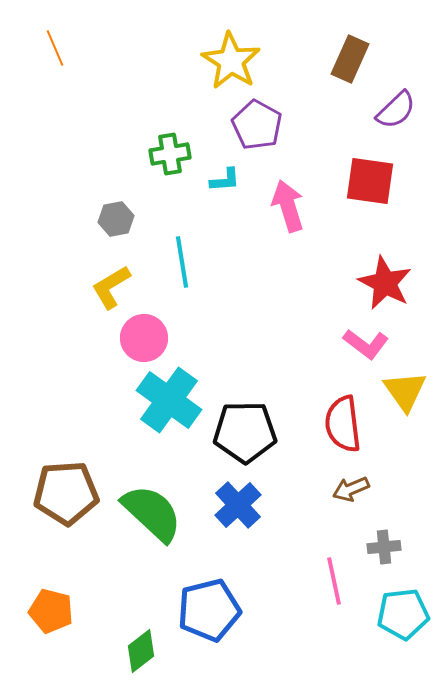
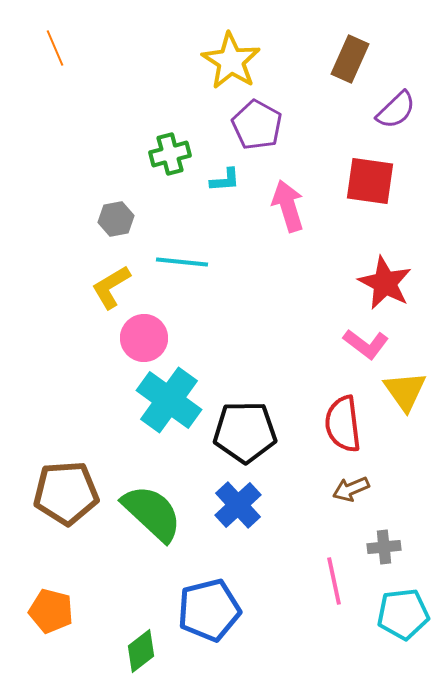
green cross: rotated 6 degrees counterclockwise
cyan line: rotated 75 degrees counterclockwise
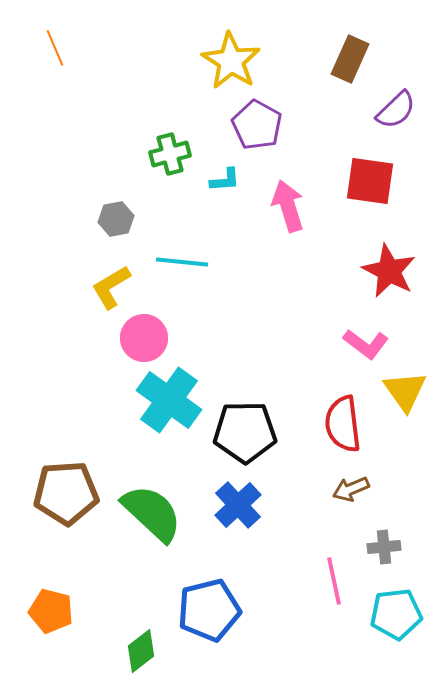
red star: moved 4 px right, 12 px up
cyan pentagon: moved 7 px left
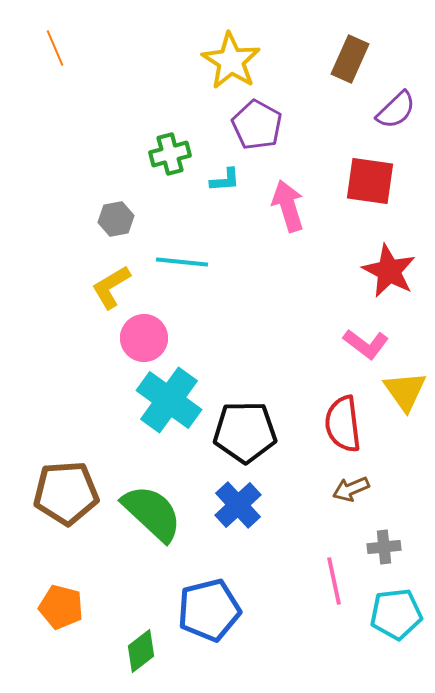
orange pentagon: moved 10 px right, 4 px up
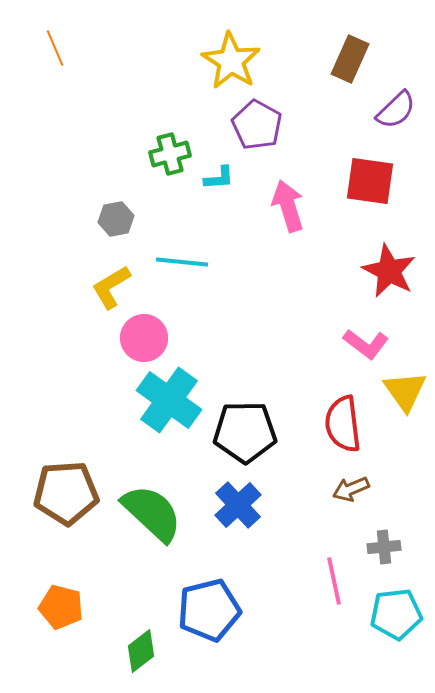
cyan L-shape: moved 6 px left, 2 px up
